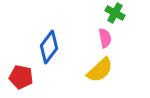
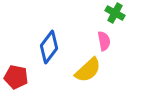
pink semicircle: moved 1 px left, 3 px down
yellow semicircle: moved 12 px left
red pentagon: moved 5 px left
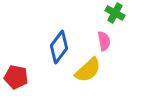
blue diamond: moved 10 px right
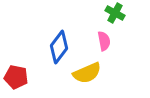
yellow semicircle: moved 1 px left, 3 px down; rotated 20 degrees clockwise
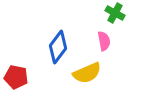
blue diamond: moved 1 px left
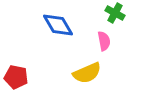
blue diamond: moved 22 px up; rotated 68 degrees counterclockwise
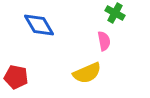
blue diamond: moved 19 px left
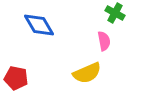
red pentagon: moved 1 px down
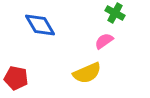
blue diamond: moved 1 px right
pink semicircle: rotated 114 degrees counterclockwise
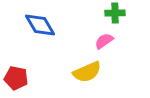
green cross: rotated 30 degrees counterclockwise
yellow semicircle: moved 1 px up
